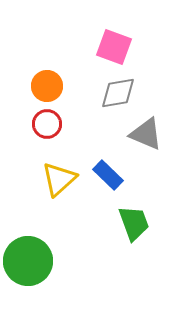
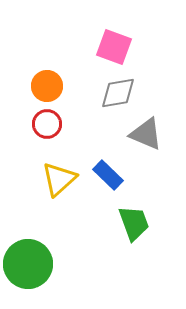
green circle: moved 3 px down
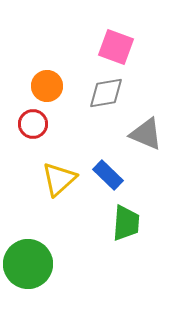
pink square: moved 2 px right
gray diamond: moved 12 px left
red circle: moved 14 px left
green trapezoid: moved 8 px left; rotated 24 degrees clockwise
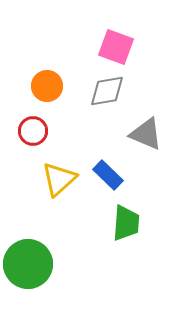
gray diamond: moved 1 px right, 2 px up
red circle: moved 7 px down
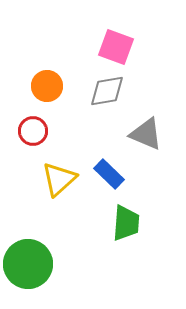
blue rectangle: moved 1 px right, 1 px up
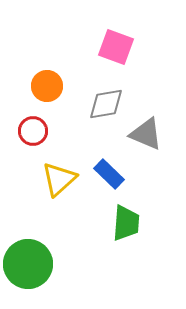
gray diamond: moved 1 px left, 13 px down
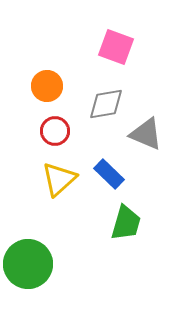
red circle: moved 22 px right
green trapezoid: rotated 12 degrees clockwise
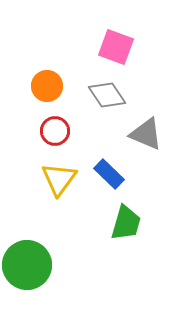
gray diamond: moved 1 px right, 9 px up; rotated 66 degrees clockwise
yellow triangle: rotated 12 degrees counterclockwise
green circle: moved 1 px left, 1 px down
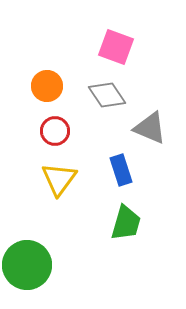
gray triangle: moved 4 px right, 6 px up
blue rectangle: moved 12 px right, 4 px up; rotated 28 degrees clockwise
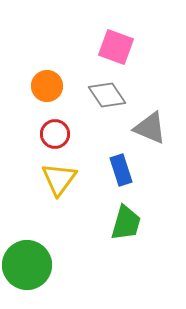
red circle: moved 3 px down
